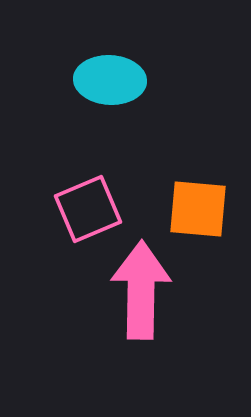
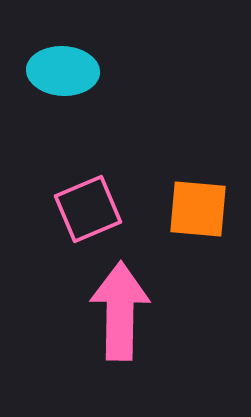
cyan ellipse: moved 47 px left, 9 px up
pink arrow: moved 21 px left, 21 px down
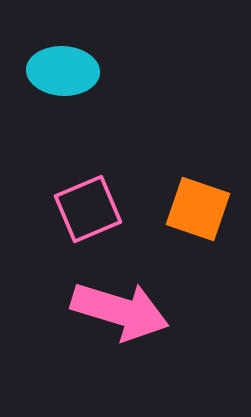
orange square: rotated 14 degrees clockwise
pink arrow: rotated 106 degrees clockwise
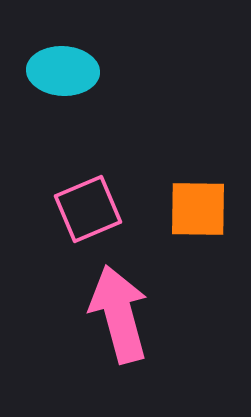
orange square: rotated 18 degrees counterclockwise
pink arrow: moved 1 px left, 3 px down; rotated 122 degrees counterclockwise
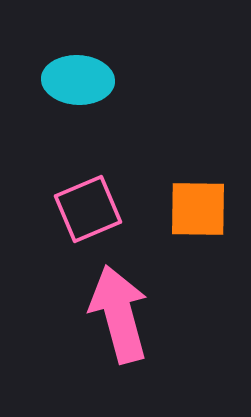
cyan ellipse: moved 15 px right, 9 px down
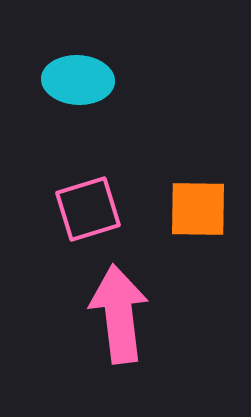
pink square: rotated 6 degrees clockwise
pink arrow: rotated 8 degrees clockwise
